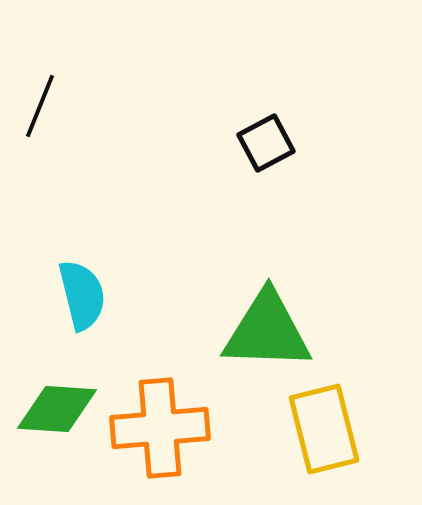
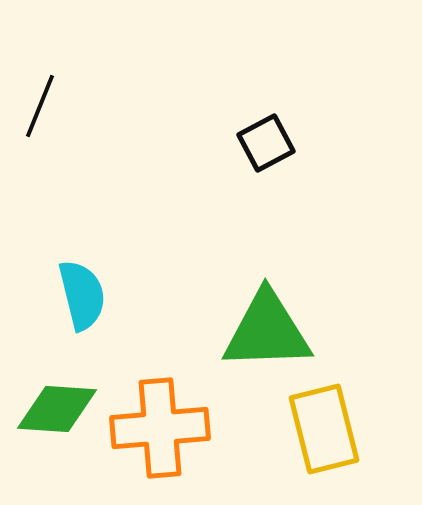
green triangle: rotated 4 degrees counterclockwise
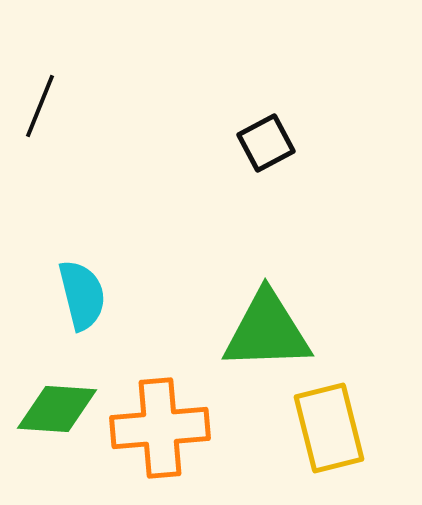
yellow rectangle: moved 5 px right, 1 px up
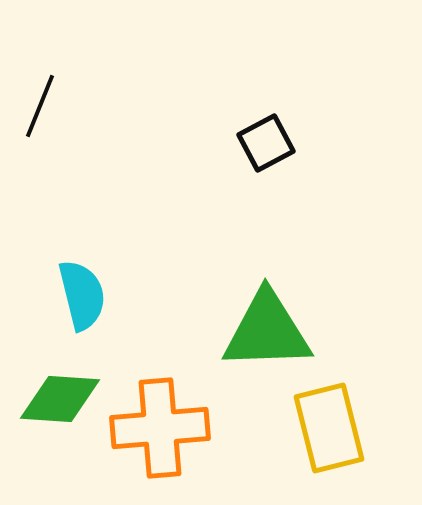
green diamond: moved 3 px right, 10 px up
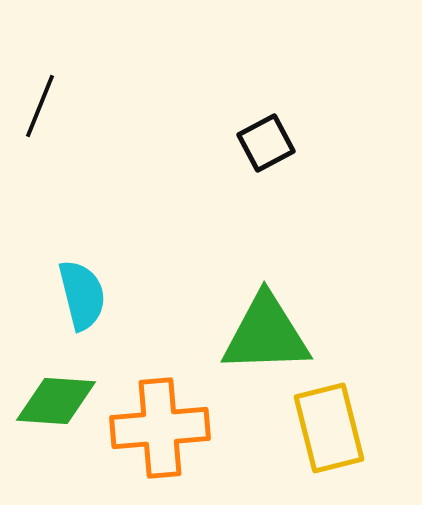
green triangle: moved 1 px left, 3 px down
green diamond: moved 4 px left, 2 px down
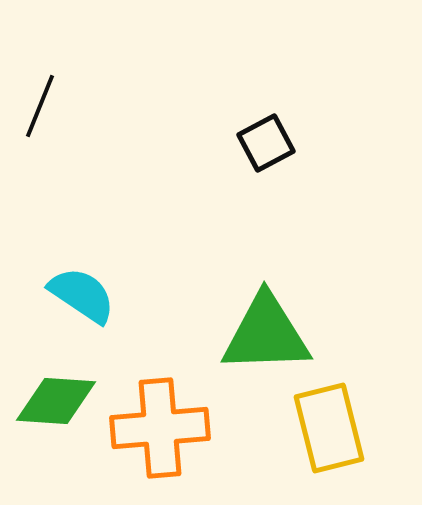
cyan semicircle: rotated 42 degrees counterclockwise
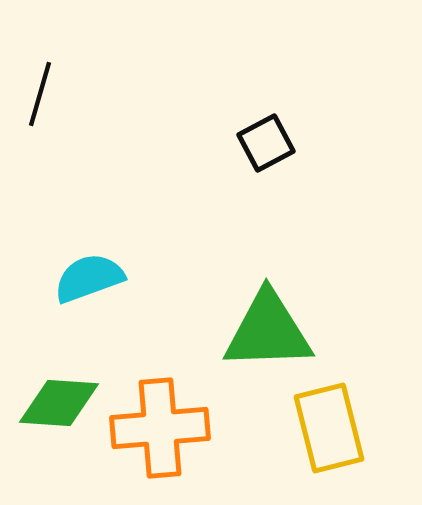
black line: moved 12 px up; rotated 6 degrees counterclockwise
cyan semicircle: moved 7 px right, 17 px up; rotated 54 degrees counterclockwise
green triangle: moved 2 px right, 3 px up
green diamond: moved 3 px right, 2 px down
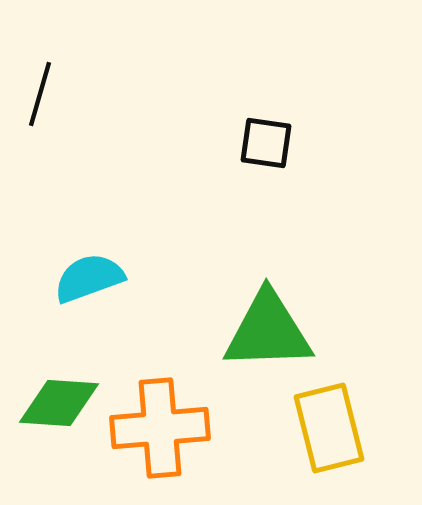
black square: rotated 36 degrees clockwise
